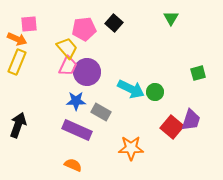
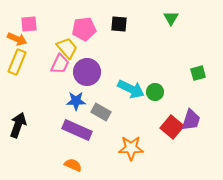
black square: moved 5 px right, 1 px down; rotated 36 degrees counterclockwise
pink trapezoid: moved 8 px left, 2 px up
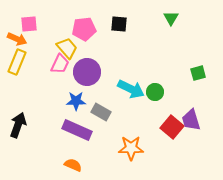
purple trapezoid: rotated 145 degrees clockwise
